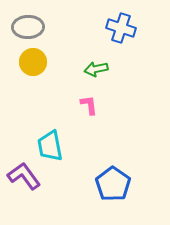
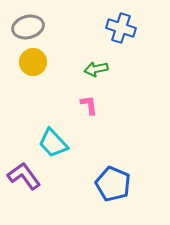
gray ellipse: rotated 12 degrees counterclockwise
cyan trapezoid: moved 3 px right, 3 px up; rotated 32 degrees counterclockwise
blue pentagon: rotated 12 degrees counterclockwise
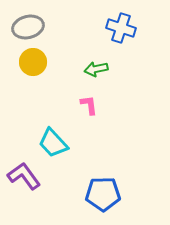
blue pentagon: moved 10 px left, 10 px down; rotated 24 degrees counterclockwise
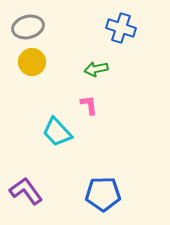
yellow circle: moved 1 px left
cyan trapezoid: moved 4 px right, 11 px up
purple L-shape: moved 2 px right, 15 px down
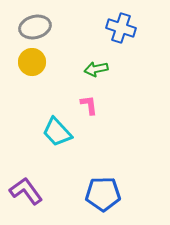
gray ellipse: moved 7 px right
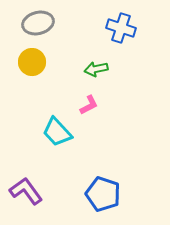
gray ellipse: moved 3 px right, 4 px up
pink L-shape: rotated 70 degrees clockwise
blue pentagon: rotated 20 degrees clockwise
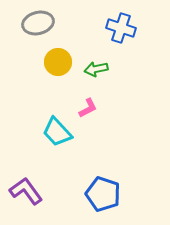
yellow circle: moved 26 px right
pink L-shape: moved 1 px left, 3 px down
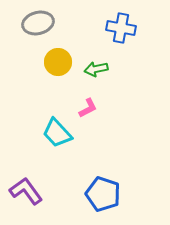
blue cross: rotated 8 degrees counterclockwise
cyan trapezoid: moved 1 px down
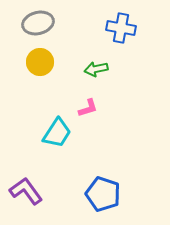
yellow circle: moved 18 px left
pink L-shape: rotated 10 degrees clockwise
cyan trapezoid: rotated 104 degrees counterclockwise
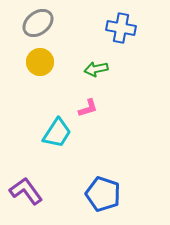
gray ellipse: rotated 24 degrees counterclockwise
